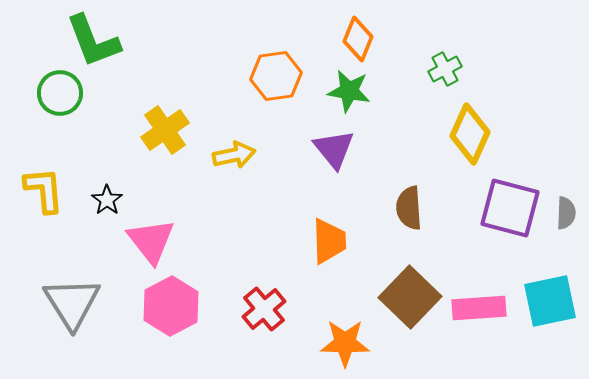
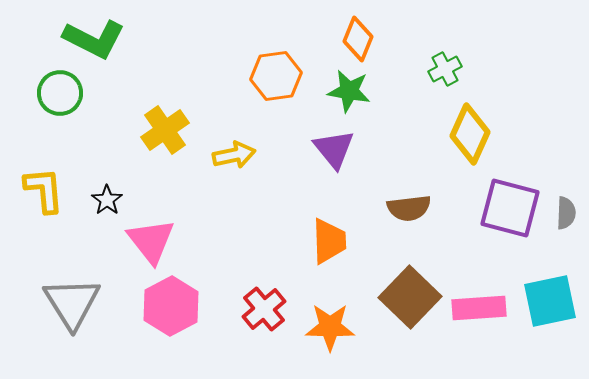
green L-shape: moved 1 px right, 2 px up; rotated 42 degrees counterclockwise
brown semicircle: rotated 93 degrees counterclockwise
orange star: moved 15 px left, 16 px up
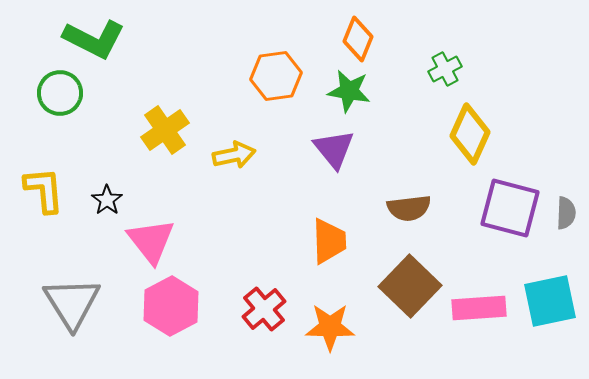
brown square: moved 11 px up
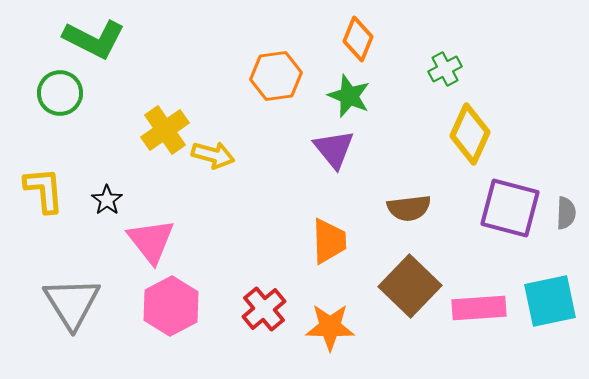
green star: moved 5 px down; rotated 12 degrees clockwise
yellow arrow: moved 21 px left; rotated 27 degrees clockwise
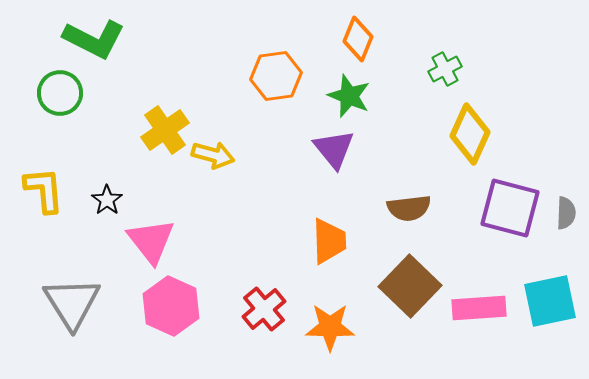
pink hexagon: rotated 8 degrees counterclockwise
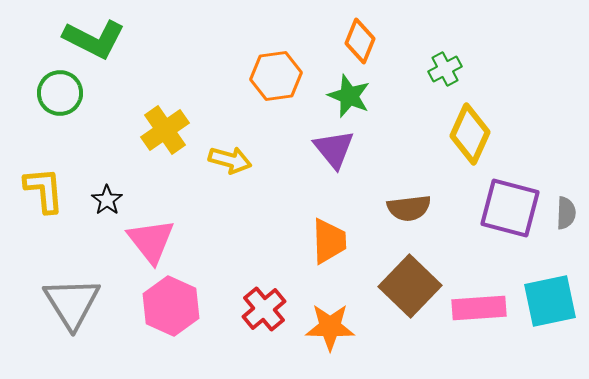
orange diamond: moved 2 px right, 2 px down
yellow arrow: moved 17 px right, 5 px down
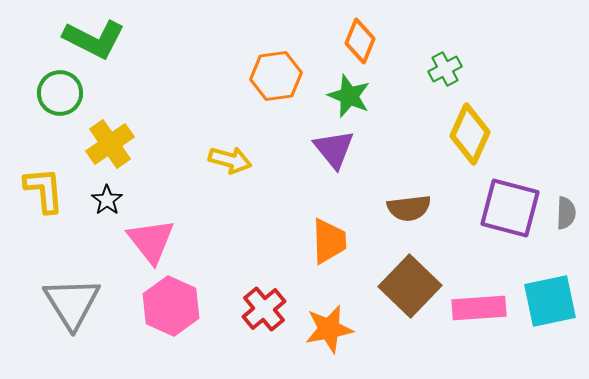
yellow cross: moved 55 px left, 14 px down
orange star: moved 1 px left, 2 px down; rotated 12 degrees counterclockwise
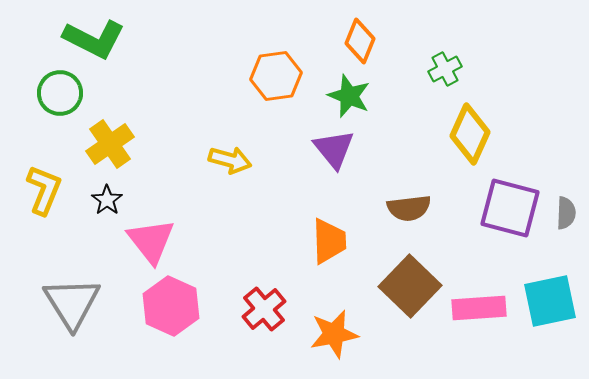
yellow L-shape: rotated 27 degrees clockwise
orange star: moved 5 px right, 5 px down
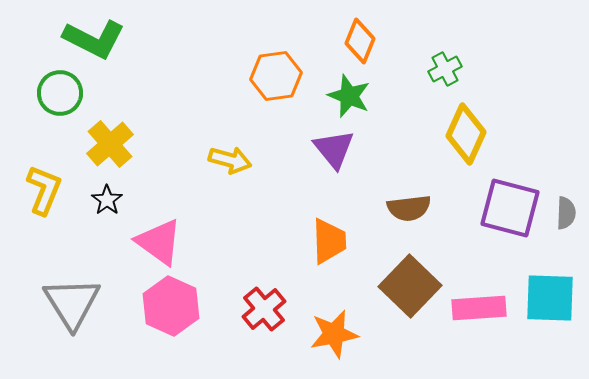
yellow diamond: moved 4 px left
yellow cross: rotated 6 degrees counterclockwise
pink triangle: moved 8 px right, 1 px down; rotated 16 degrees counterclockwise
cyan square: moved 3 px up; rotated 14 degrees clockwise
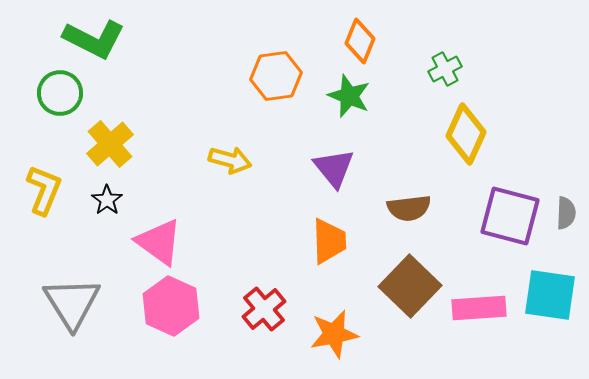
purple triangle: moved 19 px down
purple square: moved 8 px down
cyan square: moved 3 px up; rotated 6 degrees clockwise
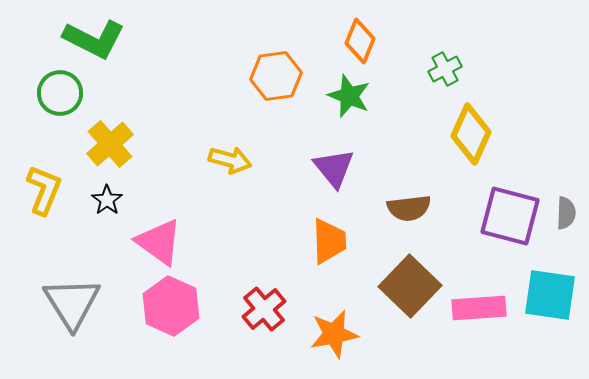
yellow diamond: moved 5 px right
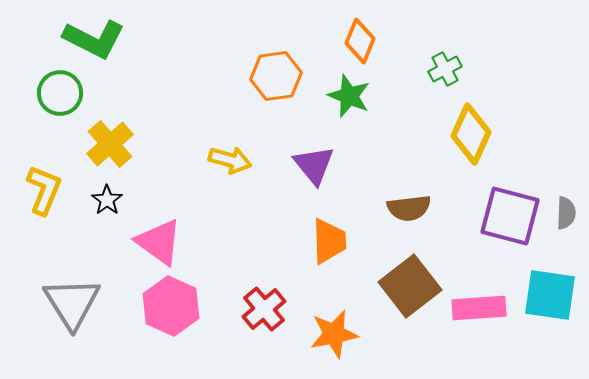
purple triangle: moved 20 px left, 3 px up
brown square: rotated 8 degrees clockwise
